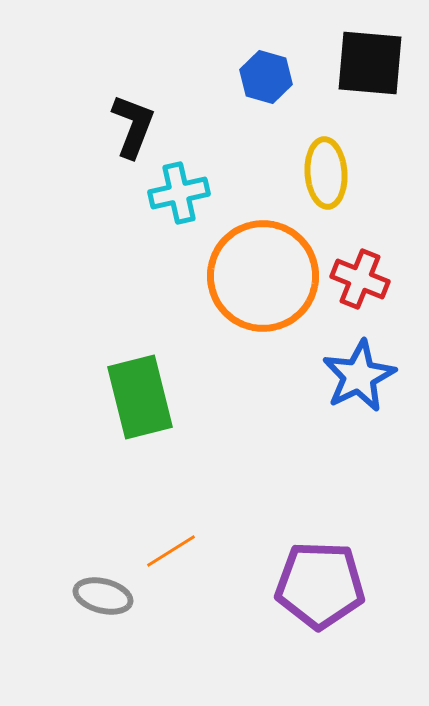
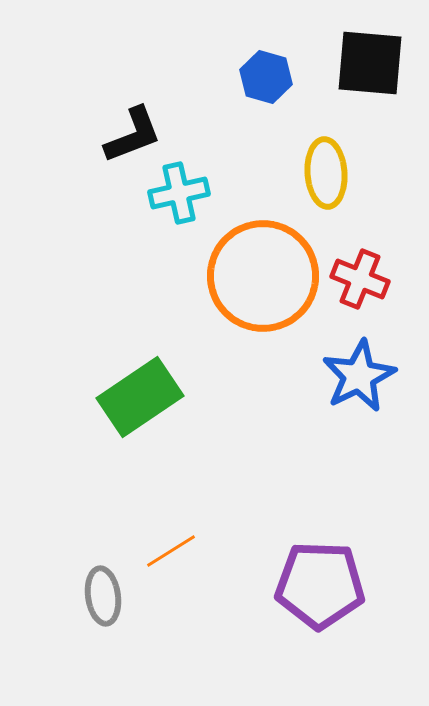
black L-shape: moved 9 px down; rotated 48 degrees clockwise
green rectangle: rotated 70 degrees clockwise
gray ellipse: rotated 68 degrees clockwise
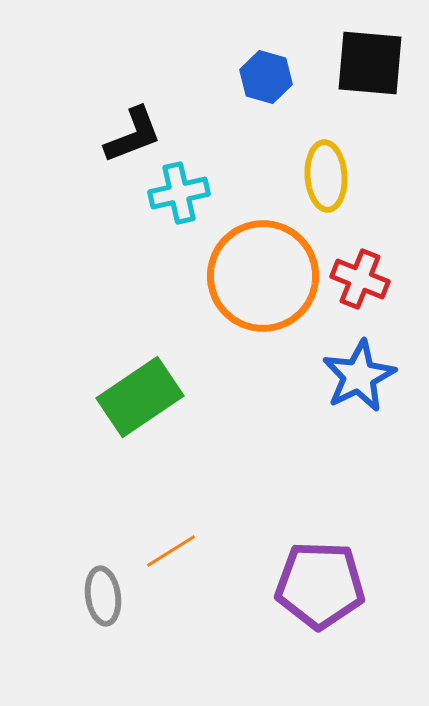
yellow ellipse: moved 3 px down
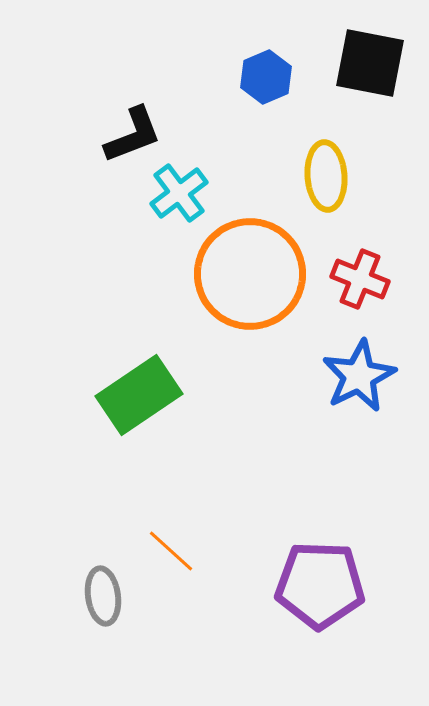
black square: rotated 6 degrees clockwise
blue hexagon: rotated 21 degrees clockwise
cyan cross: rotated 24 degrees counterclockwise
orange circle: moved 13 px left, 2 px up
green rectangle: moved 1 px left, 2 px up
orange line: rotated 74 degrees clockwise
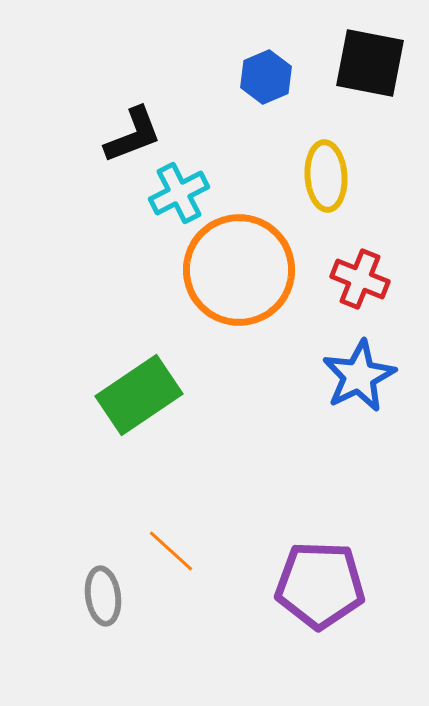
cyan cross: rotated 10 degrees clockwise
orange circle: moved 11 px left, 4 px up
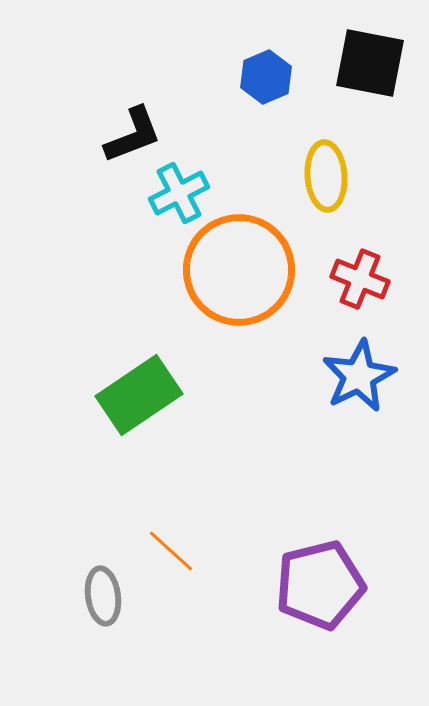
purple pentagon: rotated 16 degrees counterclockwise
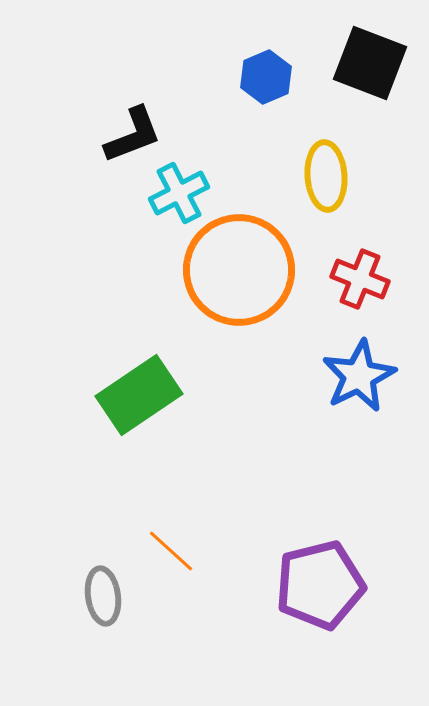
black square: rotated 10 degrees clockwise
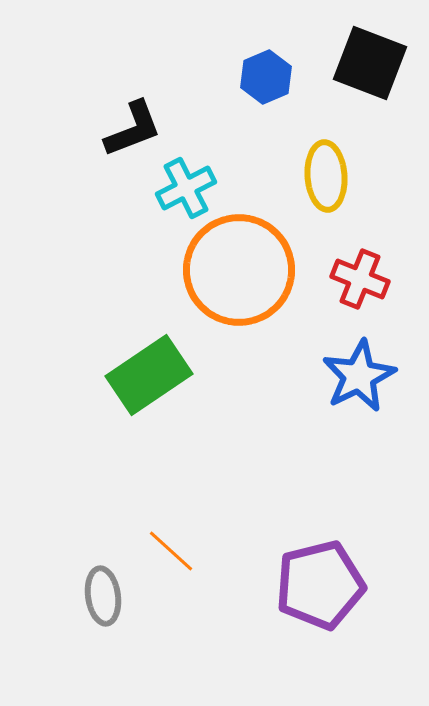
black L-shape: moved 6 px up
cyan cross: moved 7 px right, 5 px up
green rectangle: moved 10 px right, 20 px up
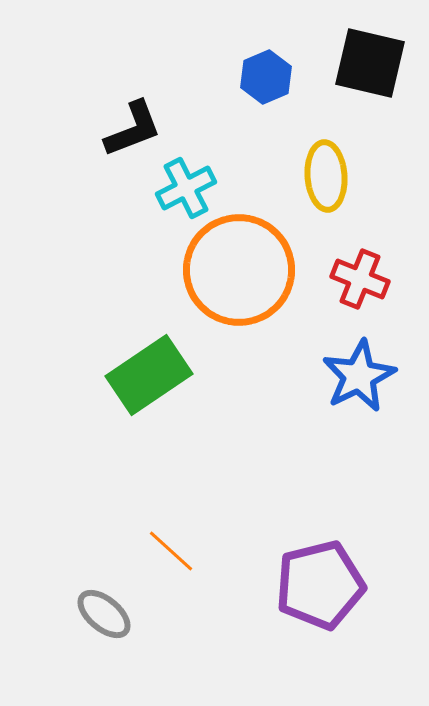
black square: rotated 8 degrees counterclockwise
gray ellipse: moved 1 px right, 18 px down; rotated 42 degrees counterclockwise
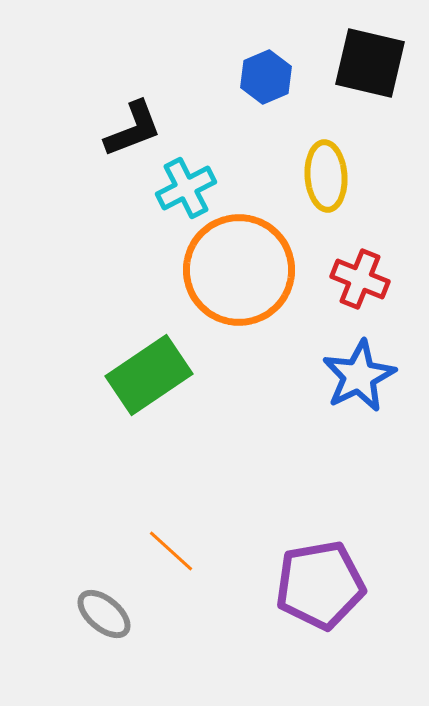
purple pentagon: rotated 4 degrees clockwise
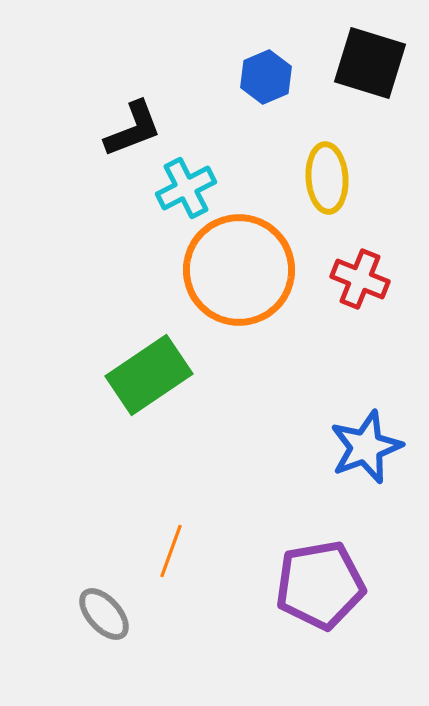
black square: rotated 4 degrees clockwise
yellow ellipse: moved 1 px right, 2 px down
blue star: moved 7 px right, 71 px down; rotated 6 degrees clockwise
orange line: rotated 68 degrees clockwise
gray ellipse: rotated 8 degrees clockwise
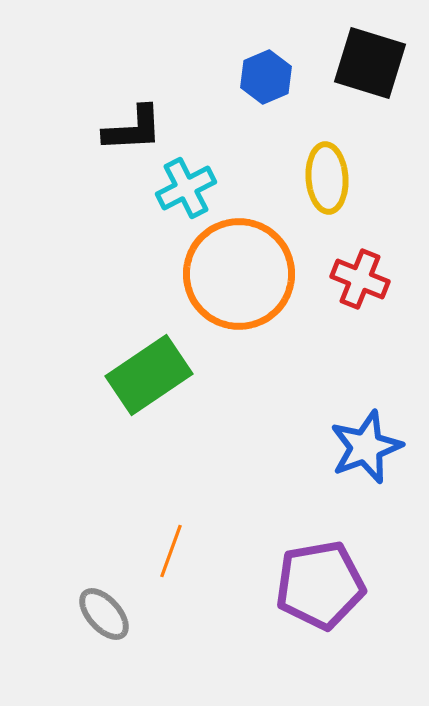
black L-shape: rotated 18 degrees clockwise
orange circle: moved 4 px down
